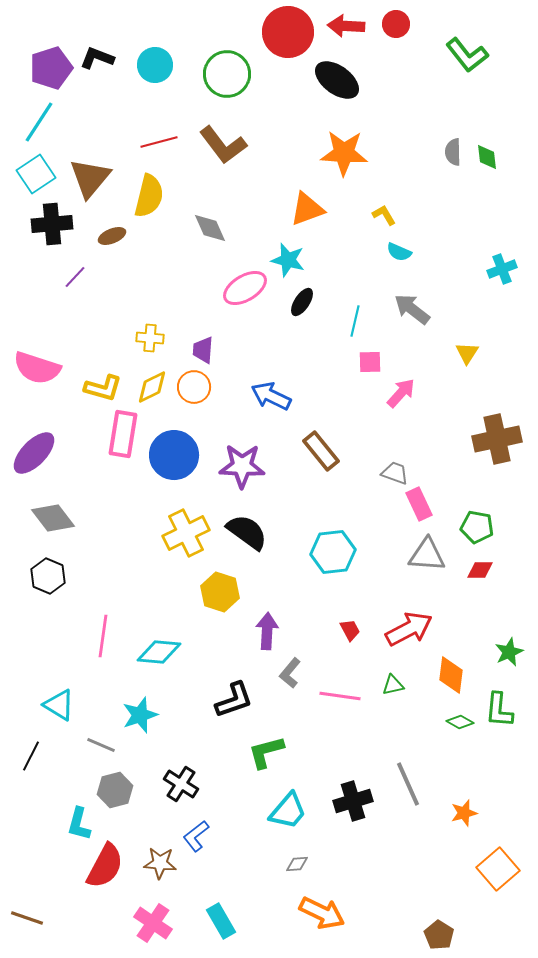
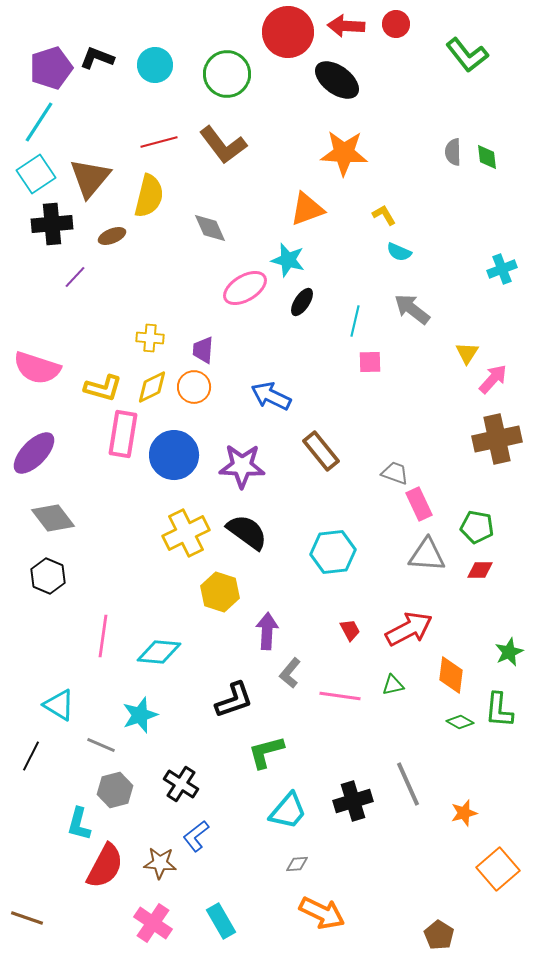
pink arrow at (401, 393): moved 92 px right, 14 px up
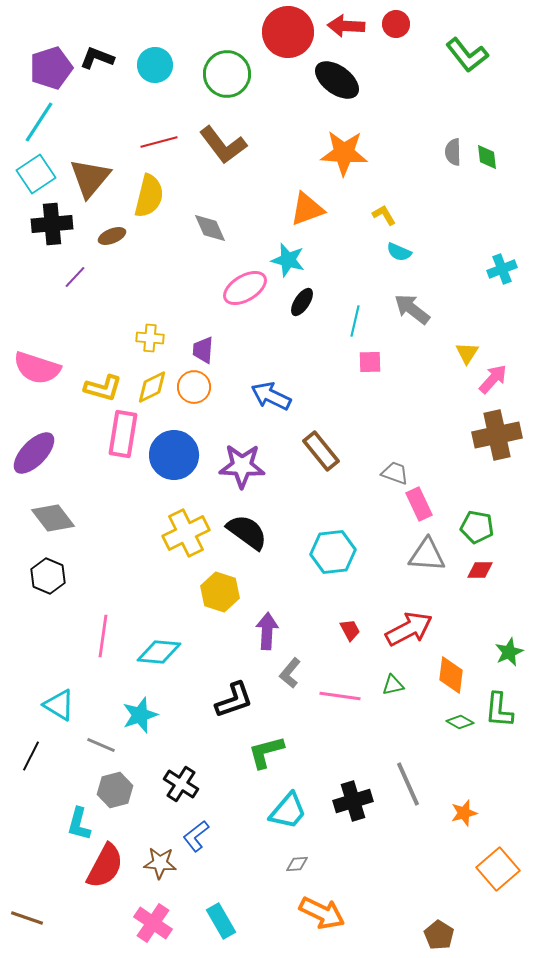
brown cross at (497, 439): moved 4 px up
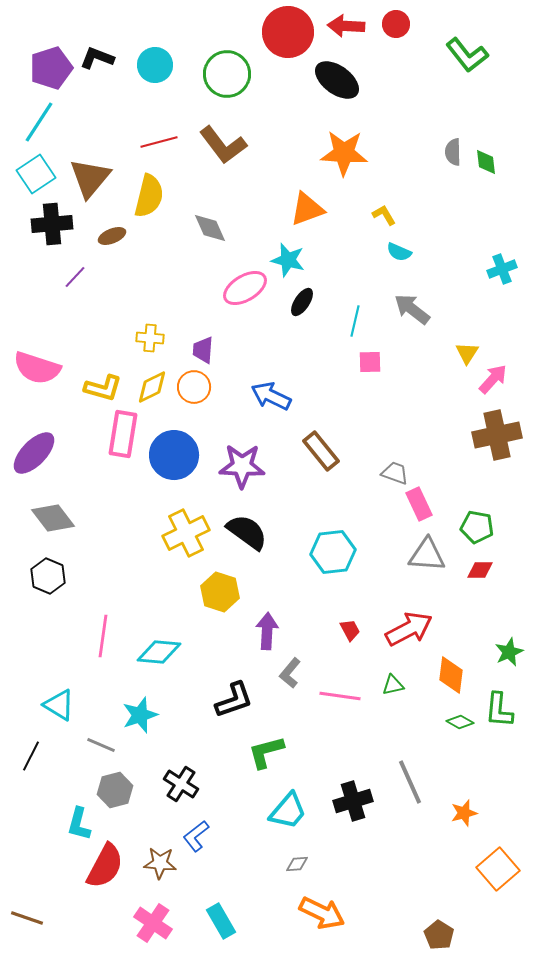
green diamond at (487, 157): moved 1 px left, 5 px down
gray line at (408, 784): moved 2 px right, 2 px up
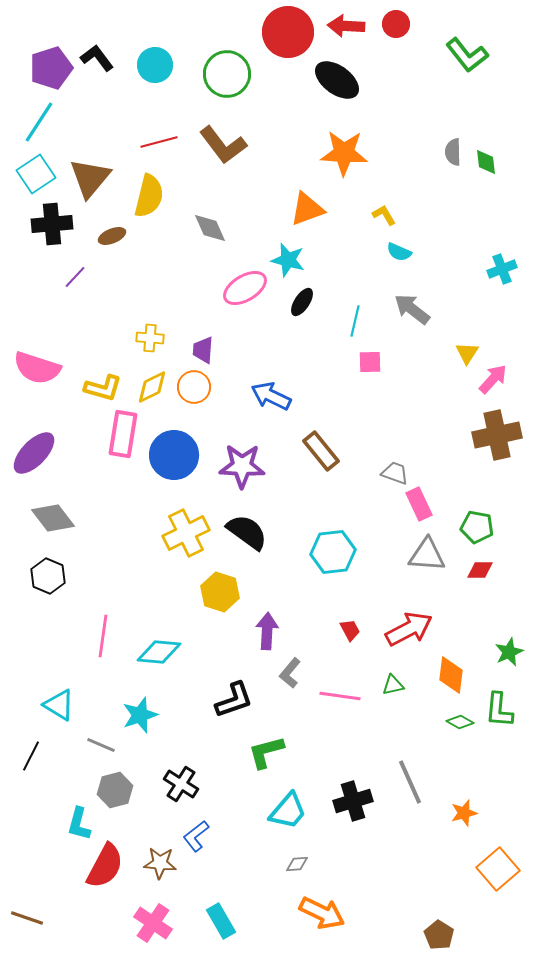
black L-shape at (97, 58): rotated 32 degrees clockwise
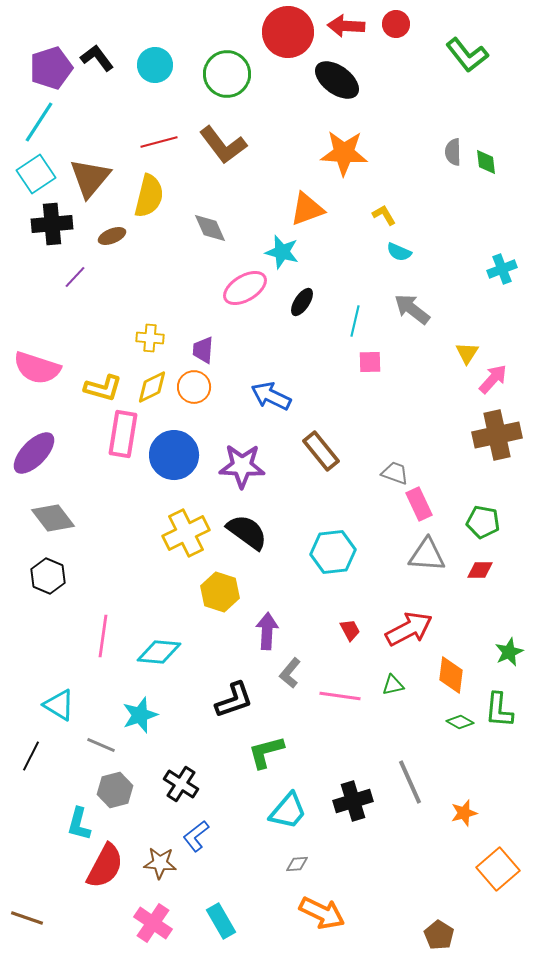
cyan star at (288, 260): moved 6 px left, 8 px up
green pentagon at (477, 527): moved 6 px right, 5 px up
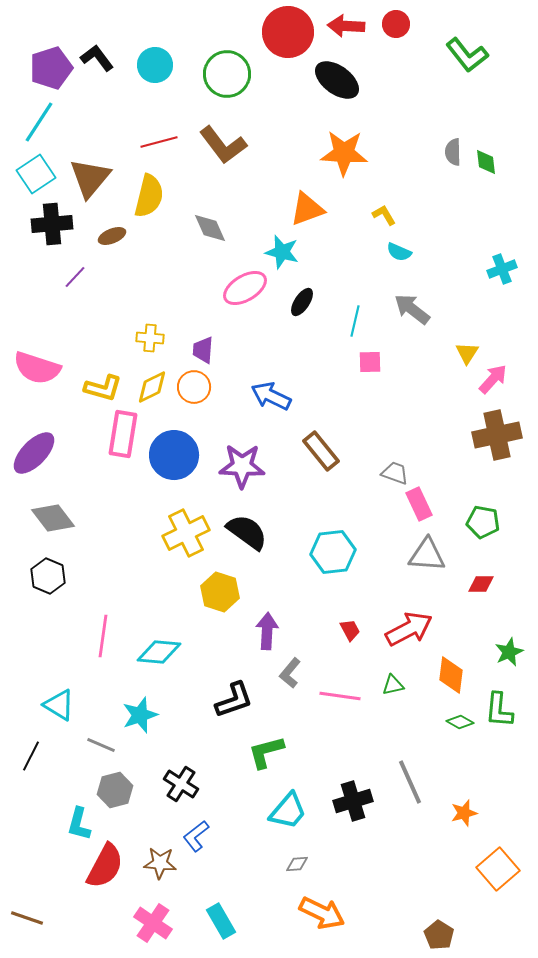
red diamond at (480, 570): moved 1 px right, 14 px down
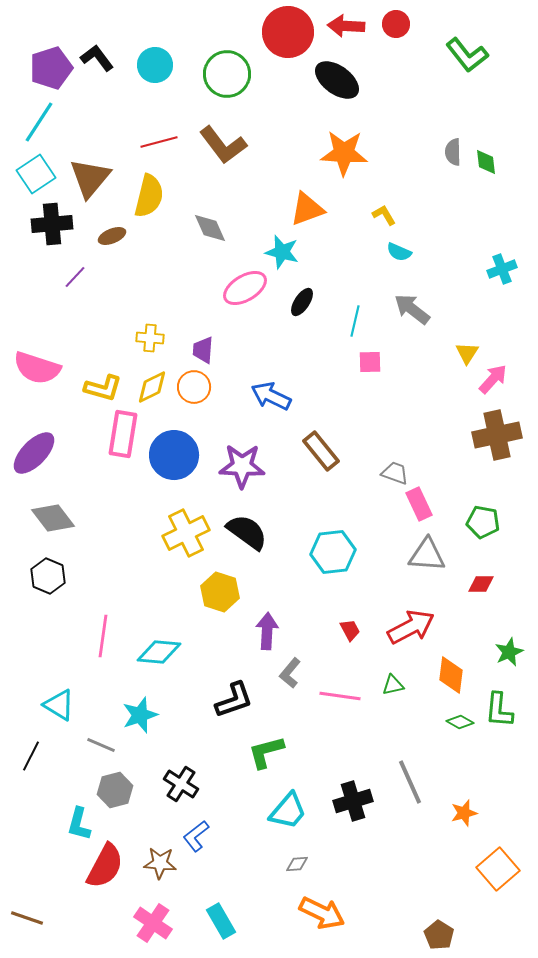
red arrow at (409, 629): moved 2 px right, 2 px up
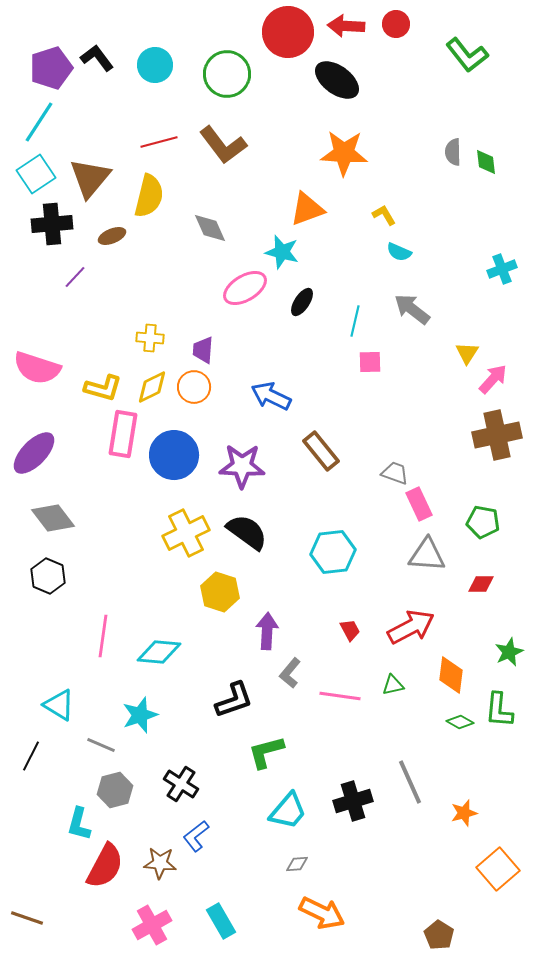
pink cross at (153, 923): moved 1 px left, 2 px down; rotated 27 degrees clockwise
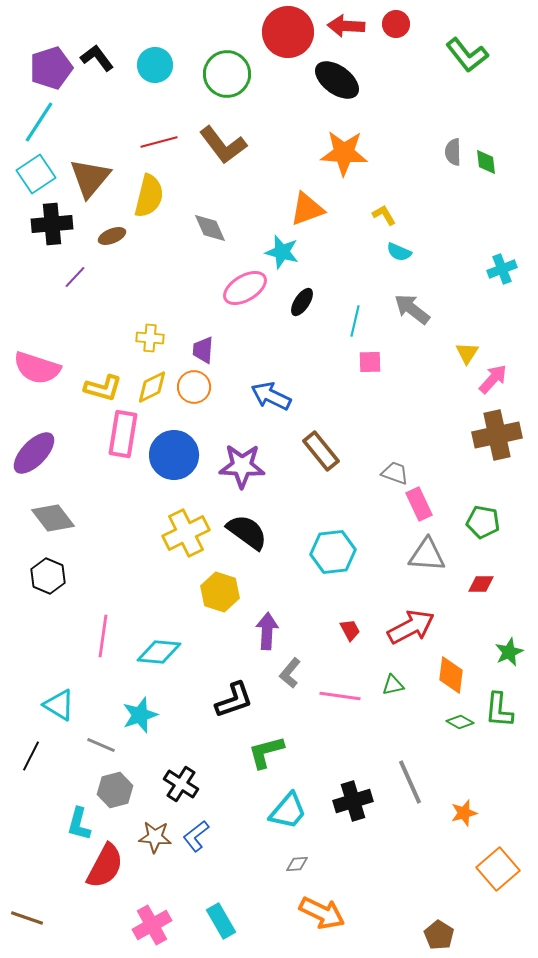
brown star at (160, 863): moved 5 px left, 26 px up
